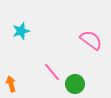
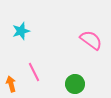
pink line: moved 18 px left; rotated 12 degrees clockwise
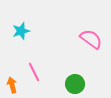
pink semicircle: moved 1 px up
orange arrow: moved 1 px right, 1 px down
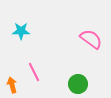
cyan star: rotated 18 degrees clockwise
green circle: moved 3 px right
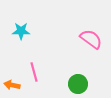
pink line: rotated 12 degrees clockwise
orange arrow: rotated 63 degrees counterclockwise
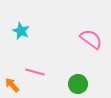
cyan star: rotated 24 degrees clockwise
pink line: moved 1 px right; rotated 60 degrees counterclockwise
orange arrow: rotated 35 degrees clockwise
